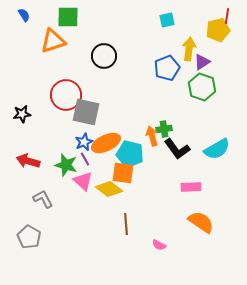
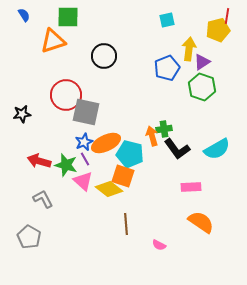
red arrow: moved 11 px right
orange square: moved 3 px down; rotated 10 degrees clockwise
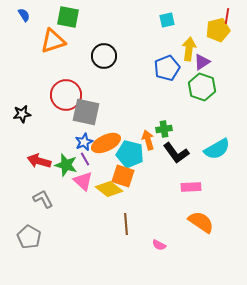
green square: rotated 10 degrees clockwise
orange arrow: moved 4 px left, 4 px down
black L-shape: moved 1 px left, 4 px down
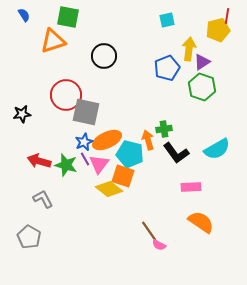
orange ellipse: moved 1 px right, 3 px up
pink triangle: moved 16 px right, 17 px up; rotated 25 degrees clockwise
brown line: moved 23 px right, 7 px down; rotated 30 degrees counterclockwise
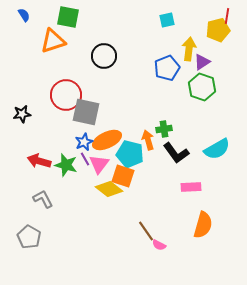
orange semicircle: moved 2 px right, 3 px down; rotated 72 degrees clockwise
brown line: moved 3 px left
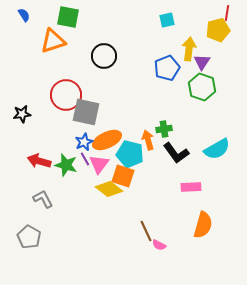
red line: moved 3 px up
purple triangle: rotated 24 degrees counterclockwise
brown line: rotated 10 degrees clockwise
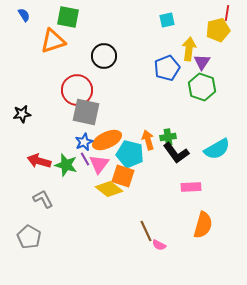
red circle: moved 11 px right, 5 px up
green cross: moved 4 px right, 8 px down
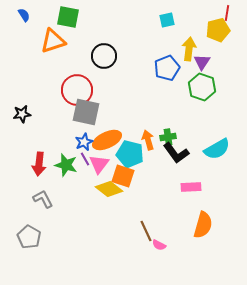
red arrow: moved 3 px down; rotated 100 degrees counterclockwise
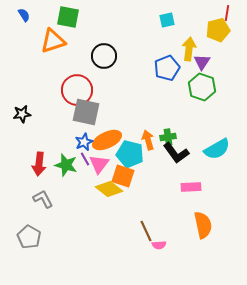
orange semicircle: rotated 28 degrees counterclockwise
pink semicircle: rotated 32 degrees counterclockwise
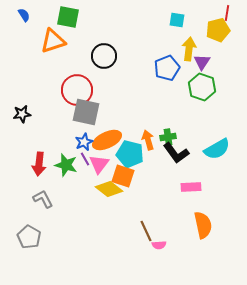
cyan square: moved 10 px right; rotated 21 degrees clockwise
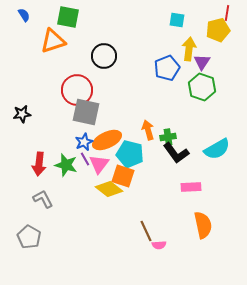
orange arrow: moved 10 px up
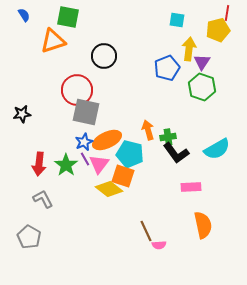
green star: rotated 20 degrees clockwise
